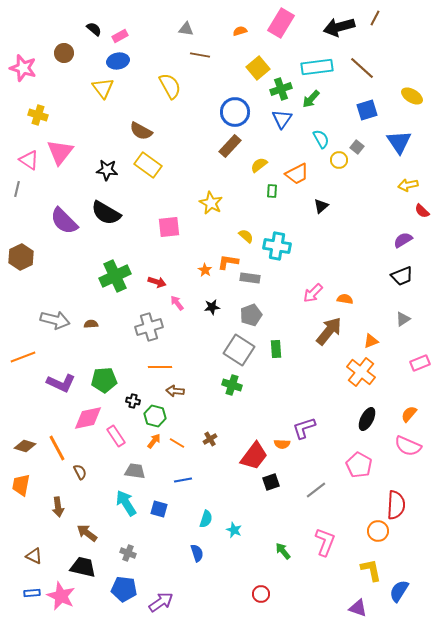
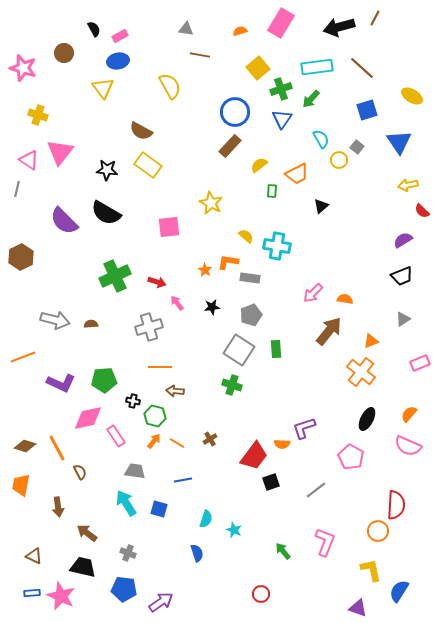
black semicircle at (94, 29): rotated 21 degrees clockwise
pink pentagon at (359, 465): moved 8 px left, 8 px up
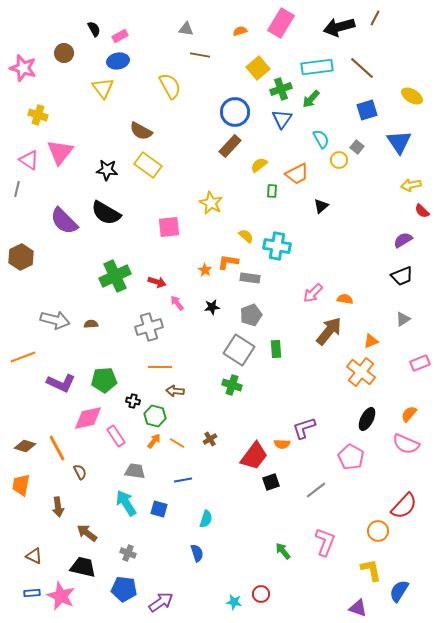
yellow arrow at (408, 185): moved 3 px right
pink semicircle at (408, 446): moved 2 px left, 2 px up
red semicircle at (396, 505): moved 8 px right, 1 px down; rotated 40 degrees clockwise
cyan star at (234, 530): moved 72 px down; rotated 14 degrees counterclockwise
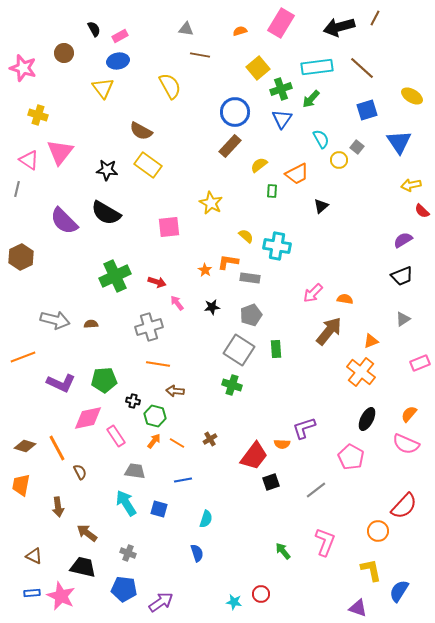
orange line at (160, 367): moved 2 px left, 3 px up; rotated 10 degrees clockwise
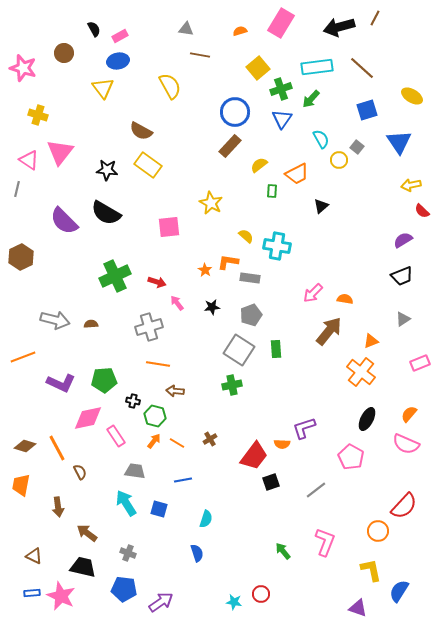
green cross at (232, 385): rotated 30 degrees counterclockwise
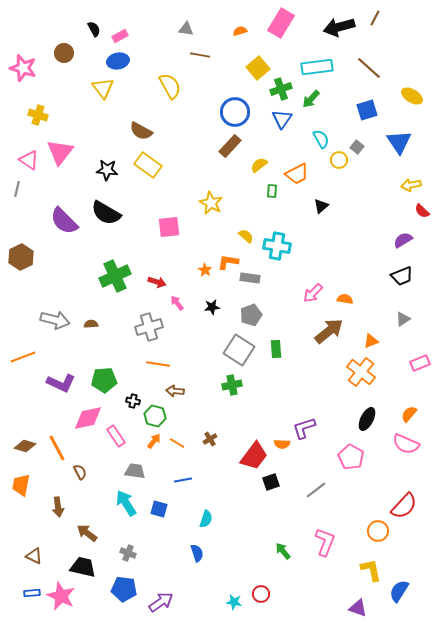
brown line at (362, 68): moved 7 px right
brown arrow at (329, 331): rotated 12 degrees clockwise
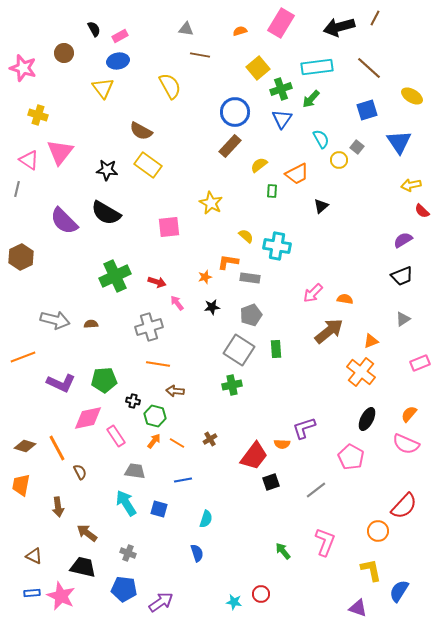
orange star at (205, 270): moved 7 px down; rotated 24 degrees clockwise
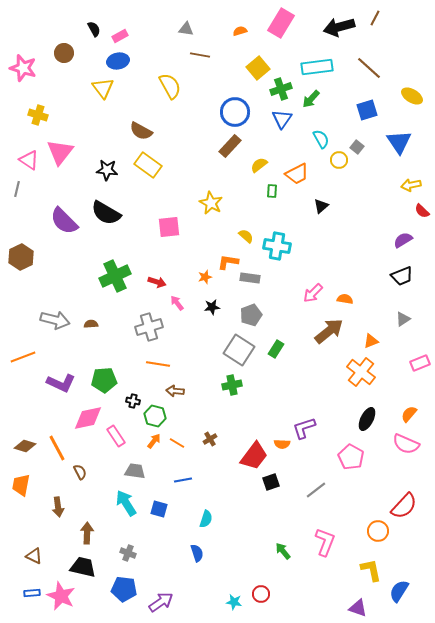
green rectangle at (276, 349): rotated 36 degrees clockwise
brown arrow at (87, 533): rotated 55 degrees clockwise
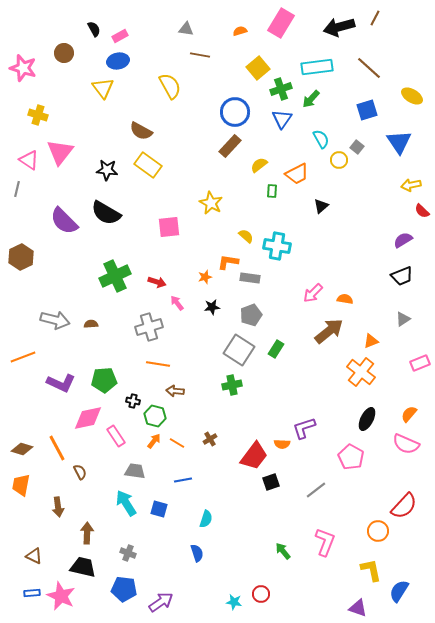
brown diamond at (25, 446): moved 3 px left, 3 px down
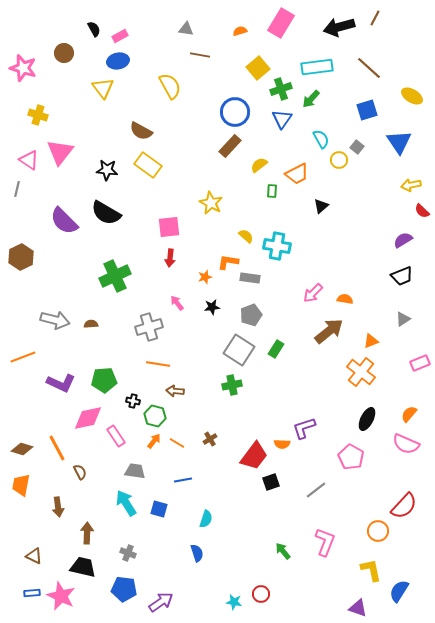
red arrow at (157, 282): moved 13 px right, 24 px up; rotated 78 degrees clockwise
